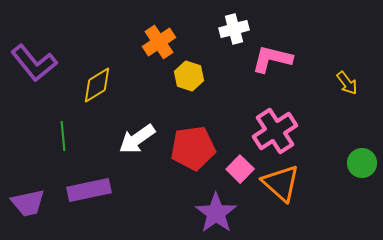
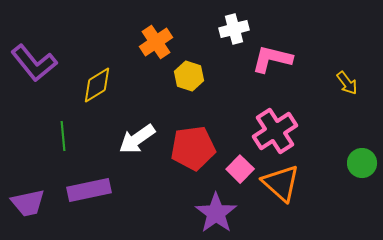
orange cross: moved 3 px left
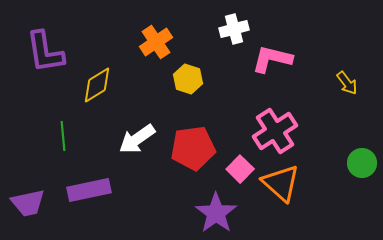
purple L-shape: moved 11 px right, 11 px up; rotated 30 degrees clockwise
yellow hexagon: moved 1 px left, 3 px down
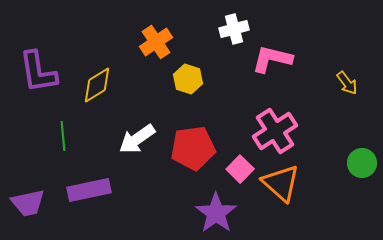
purple L-shape: moved 7 px left, 20 px down
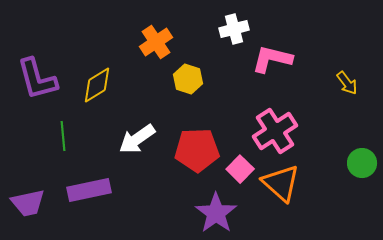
purple L-shape: moved 1 px left, 7 px down; rotated 6 degrees counterclockwise
red pentagon: moved 4 px right, 2 px down; rotated 6 degrees clockwise
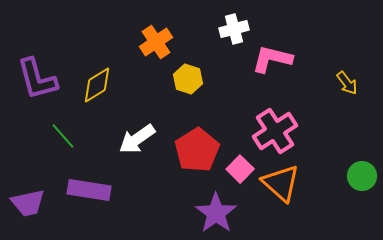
green line: rotated 36 degrees counterclockwise
red pentagon: rotated 30 degrees counterclockwise
green circle: moved 13 px down
purple rectangle: rotated 21 degrees clockwise
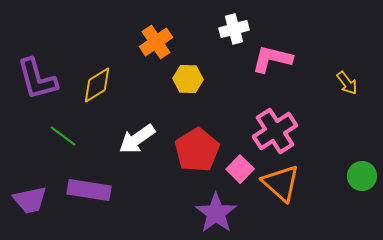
yellow hexagon: rotated 16 degrees counterclockwise
green line: rotated 12 degrees counterclockwise
purple trapezoid: moved 2 px right, 3 px up
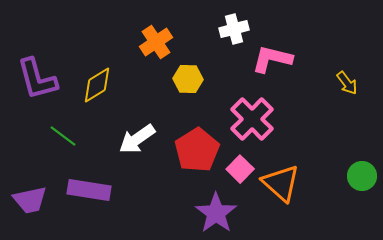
pink cross: moved 23 px left, 12 px up; rotated 12 degrees counterclockwise
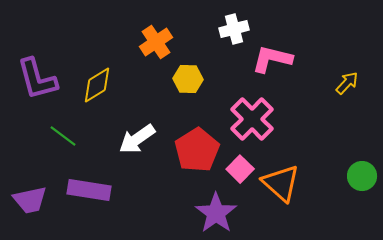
yellow arrow: rotated 100 degrees counterclockwise
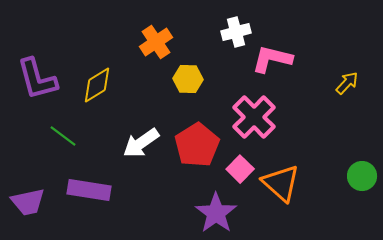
white cross: moved 2 px right, 3 px down
pink cross: moved 2 px right, 2 px up
white arrow: moved 4 px right, 4 px down
red pentagon: moved 5 px up
purple trapezoid: moved 2 px left, 2 px down
